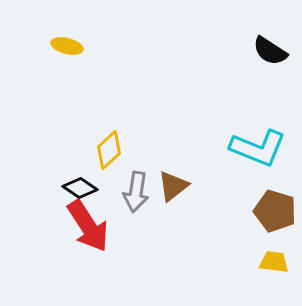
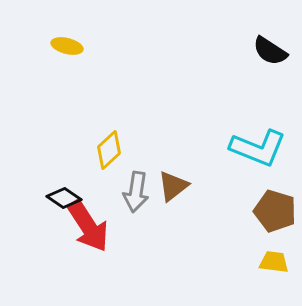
black diamond: moved 16 px left, 10 px down
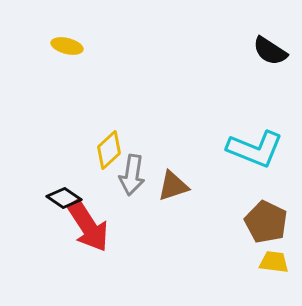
cyan L-shape: moved 3 px left, 1 px down
brown triangle: rotated 20 degrees clockwise
gray arrow: moved 4 px left, 17 px up
brown pentagon: moved 9 px left, 11 px down; rotated 9 degrees clockwise
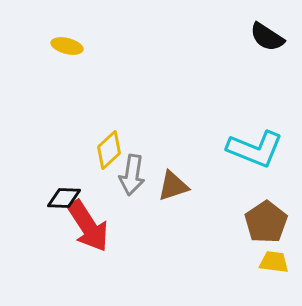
black semicircle: moved 3 px left, 14 px up
black diamond: rotated 32 degrees counterclockwise
brown pentagon: rotated 12 degrees clockwise
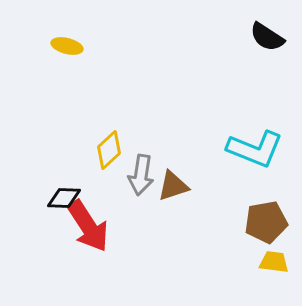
gray arrow: moved 9 px right
brown pentagon: rotated 24 degrees clockwise
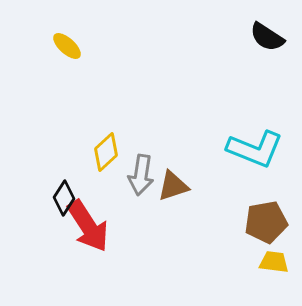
yellow ellipse: rotated 28 degrees clockwise
yellow diamond: moved 3 px left, 2 px down
black diamond: rotated 60 degrees counterclockwise
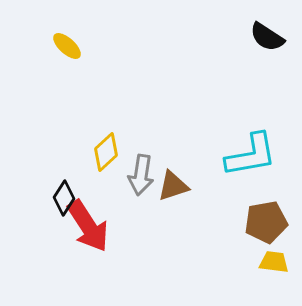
cyan L-shape: moved 4 px left, 6 px down; rotated 32 degrees counterclockwise
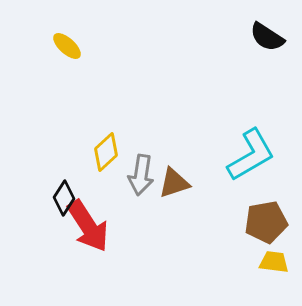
cyan L-shape: rotated 20 degrees counterclockwise
brown triangle: moved 1 px right, 3 px up
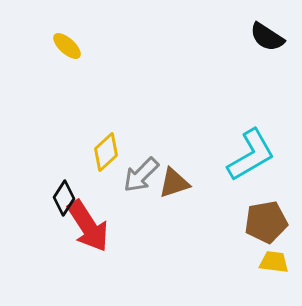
gray arrow: rotated 36 degrees clockwise
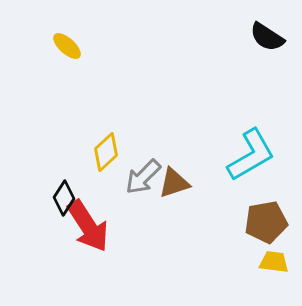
gray arrow: moved 2 px right, 2 px down
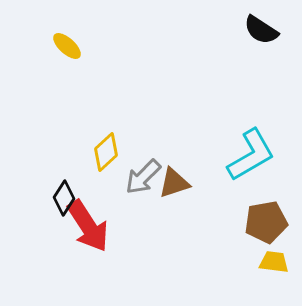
black semicircle: moved 6 px left, 7 px up
